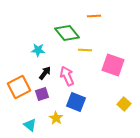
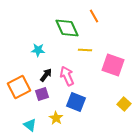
orange line: rotated 64 degrees clockwise
green diamond: moved 5 px up; rotated 15 degrees clockwise
black arrow: moved 1 px right, 2 px down
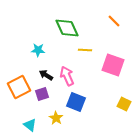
orange line: moved 20 px right, 5 px down; rotated 16 degrees counterclockwise
black arrow: rotated 96 degrees counterclockwise
yellow square: rotated 16 degrees counterclockwise
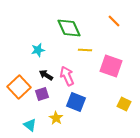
green diamond: moved 2 px right
cyan star: rotated 16 degrees counterclockwise
pink square: moved 2 px left, 1 px down
orange square: rotated 15 degrees counterclockwise
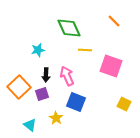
black arrow: rotated 120 degrees counterclockwise
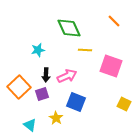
pink arrow: rotated 90 degrees clockwise
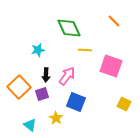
pink arrow: rotated 30 degrees counterclockwise
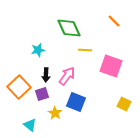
yellow star: moved 1 px left, 5 px up
